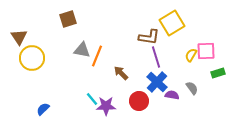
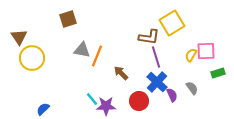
purple semicircle: rotated 56 degrees clockwise
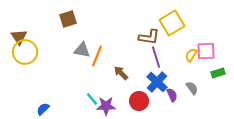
yellow circle: moved 7 px left, 6 px up
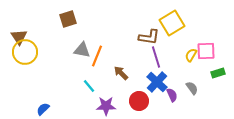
cyan line: moved 3 px left, 13 px up
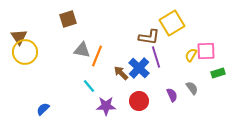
blue cross: moved 18 px left, 14 px up
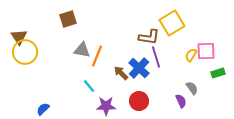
purple semicircle: moved 9 px right, 6 px down
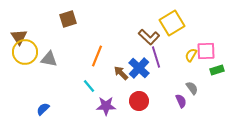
brown L-shape: rotated 35 degrees clockwise
gray triangle: moved 33 px left, 9 px down
green rectangle: moved 1 px left, 3 px up
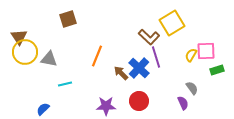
cyan line: moved 24 px left, 2 px up; rotated 64 degrees counterclockwise
purple semicircle: moved 2 px right, 2 px down
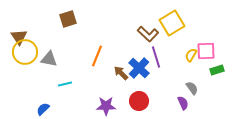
brown L-shape: moved 1 px left, 3 px up
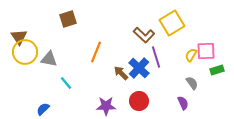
brown L-shape: moved 4 px left, 1 px down
orange line: moved 1 px left, 4 px up
cyan line: moved 1 px right, 1 px up; rotated 64 degrees clockwise
gray semicircle: moved 5 px up
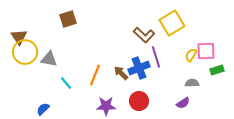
orange line: moved 1 px left, 23 px down
blue cross: rotated 25 degrees clockwise
gray semicircle: rotated 56 degrees counterclockwise
purple semicircle: rotated 80 degrees clockwise
